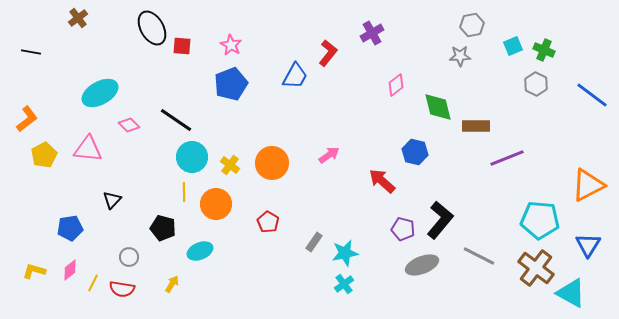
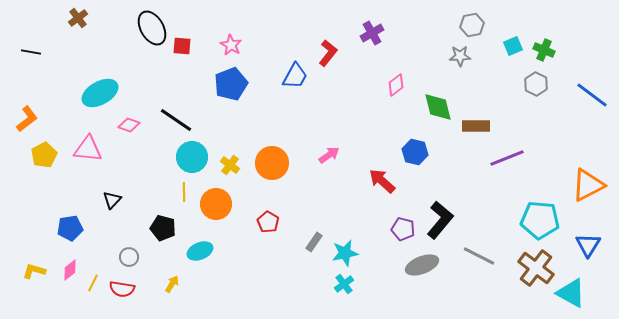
pink diamond at (129, 125): rotated 25 degrees counterclockwise
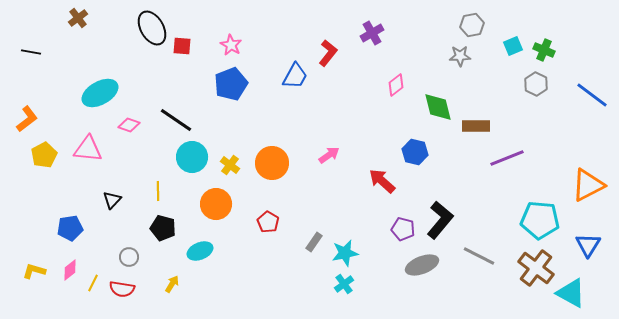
yellow line at (184, 192): moved 26 px left, 1 px up
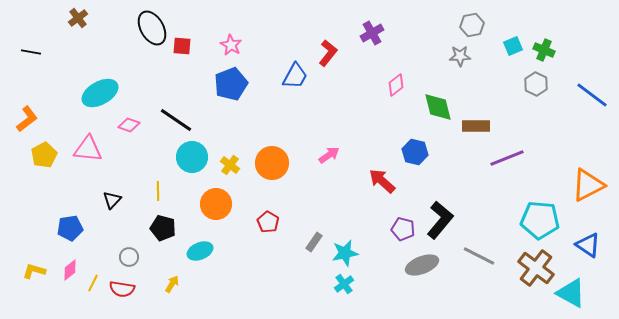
blue triangle at (588, 245): rotated 28 degrees counterclockwise
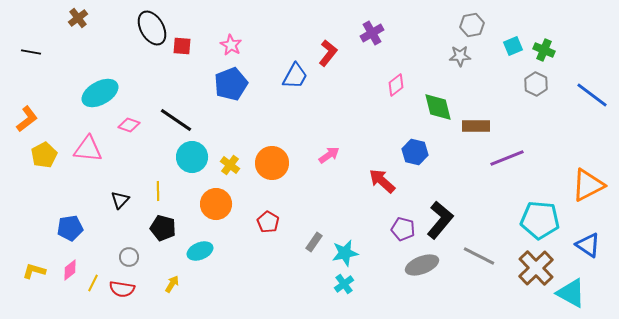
black triangle at (112, 200): moved 8 px right
brown cross at (536, 268): rotated 9 degrees clockwise
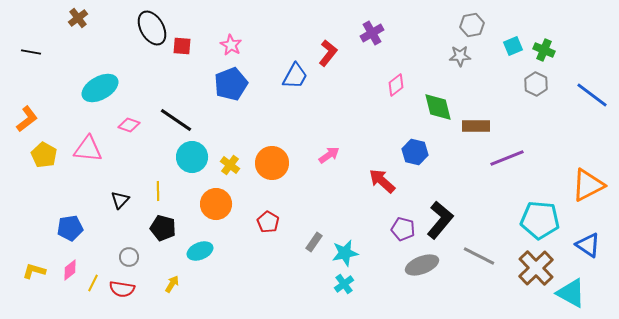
cyan ellipse at (100, 93): moved 5 px up
yellow pentagon at (44, 155): rotated 15 degrees counterclockwise
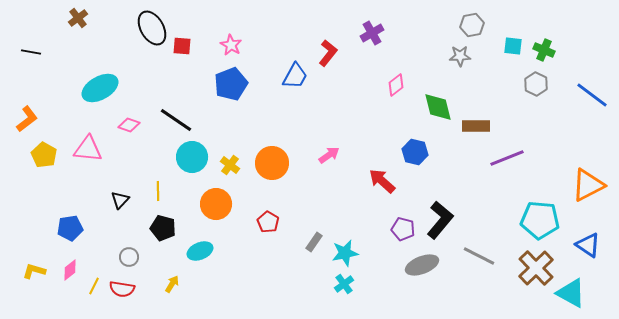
cyan square at (513, 46): rotated 30 degrees clockwise
yellow line at (93, 283): moved 1 px right, 3 px down
